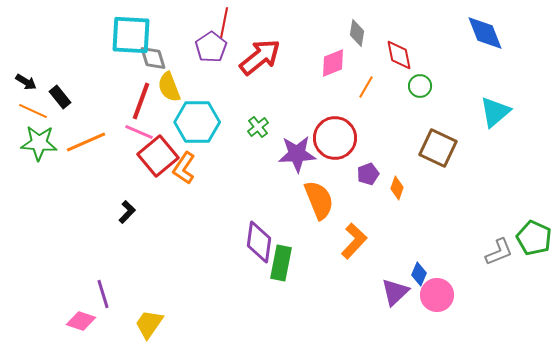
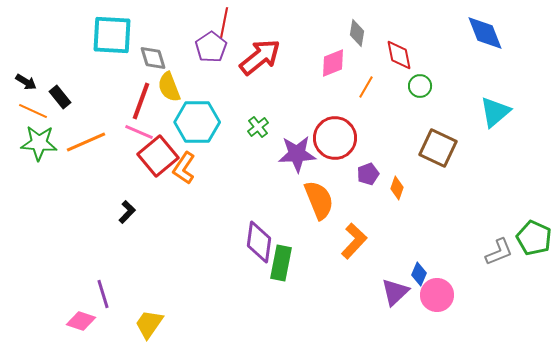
cyan square at (131, 35): moved 19 px left
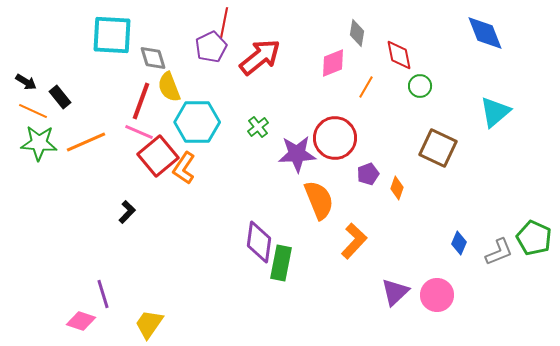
purple pentagon at (211, 47): rotated 8 degrees clockwise
blue diamond at (419, 274): moved 40 px right, 31 px up
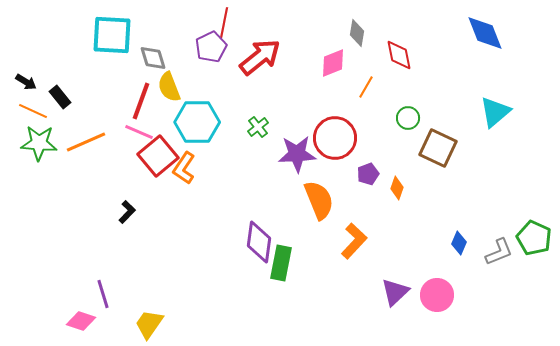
green circle at (420, 86): moved 12 px left, 32 px down
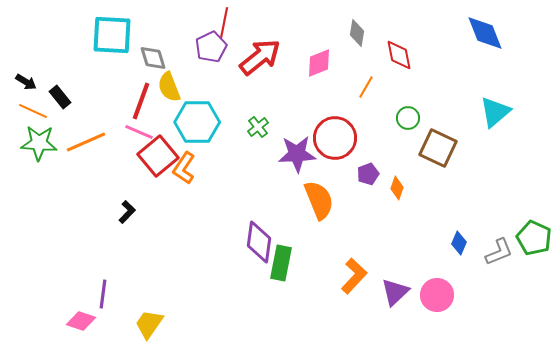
pink diamond at (333, 63): moved 14 px left
orange L-shape at (354, 241): moved 35 px down
purple line at (103, 294): rotated 24 degrees clockwise
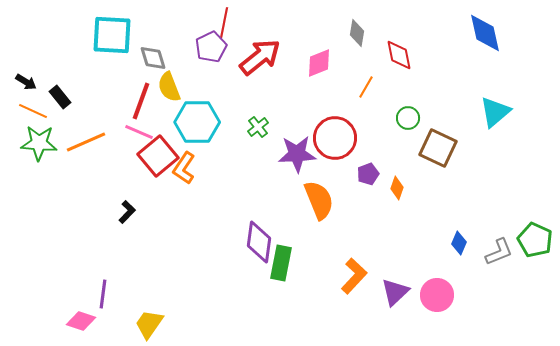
blue diamond at (485, 33): rotated 9 degrees clockwise
green pentagon at (534, 238): moved 1 px right, 2 px down
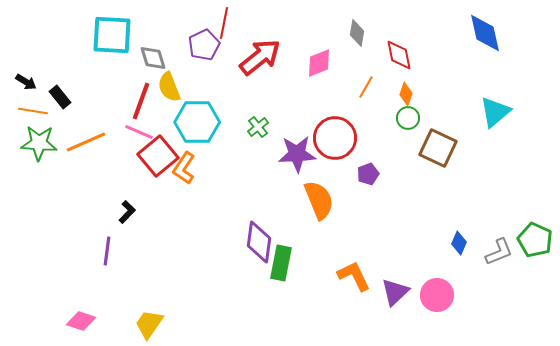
purple pentagon at (211, 47): moved 7 px left, 2 px up
orange line at (33, 111): rotated 16 degrees counterclockwise
orange diamond at (397, 188): moved 9 px right, 94 px up
orange L-shape at (354, 276): rotated 69 degrees counterclockwise
purple line at (103, 294): moved 4 px right, 43 px up
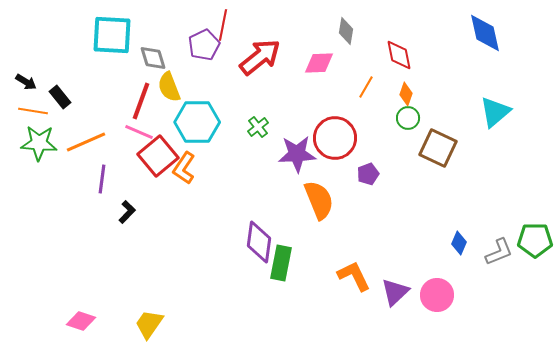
red line at (224, 23): moved 1 px left, 2 px down
gray diamond at (357, 33): moved 11 px left, 2 px up
pink diamond at (319, 63): rotated 20 degrees clockwise
green pentagon at (535, 240): rotated 24 degrees counterclockwise
purple line at (107, 251): moved 5 px left, 72 px up
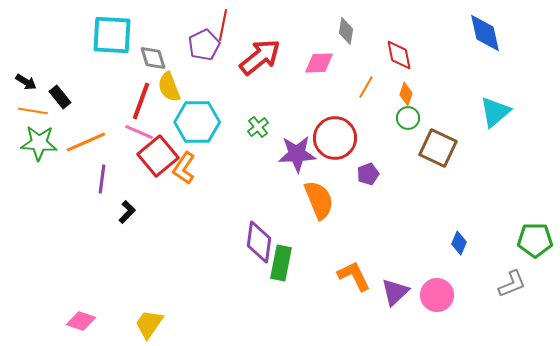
gray L-shape at (499, 252): moved 13 px right, 32 px down
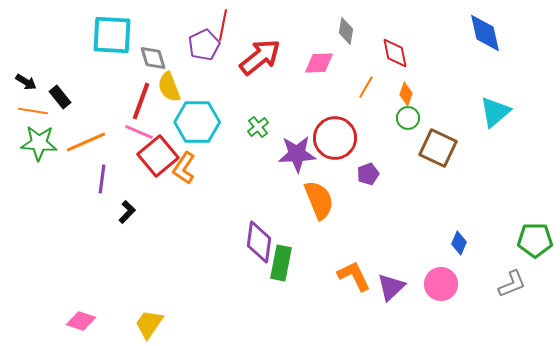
red diamond at (399, 55): moved 4 px left, 2 px up
purple triangle at (395, 292): moved 4 px left, 5 px up
pink circle at (437, 295): moved 4 px right, 11 px up
